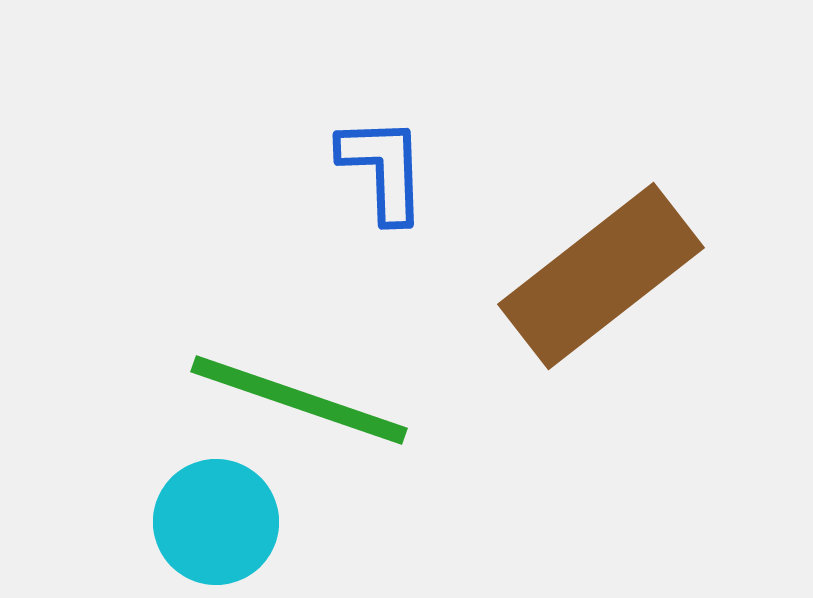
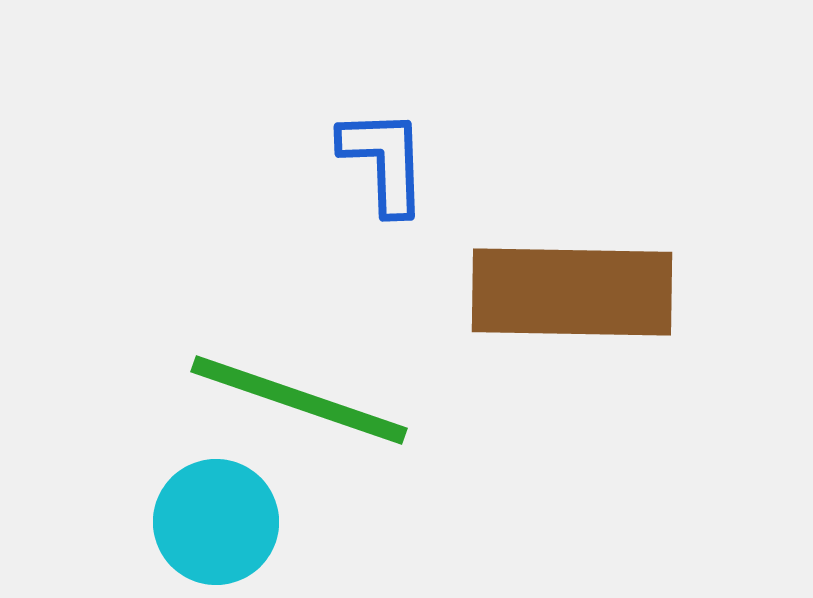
blue L-shape: moved 1 px right, 8 px up
brown rectangle: moved 29 px left, 16 px down; rotated 39 degrees clockwise
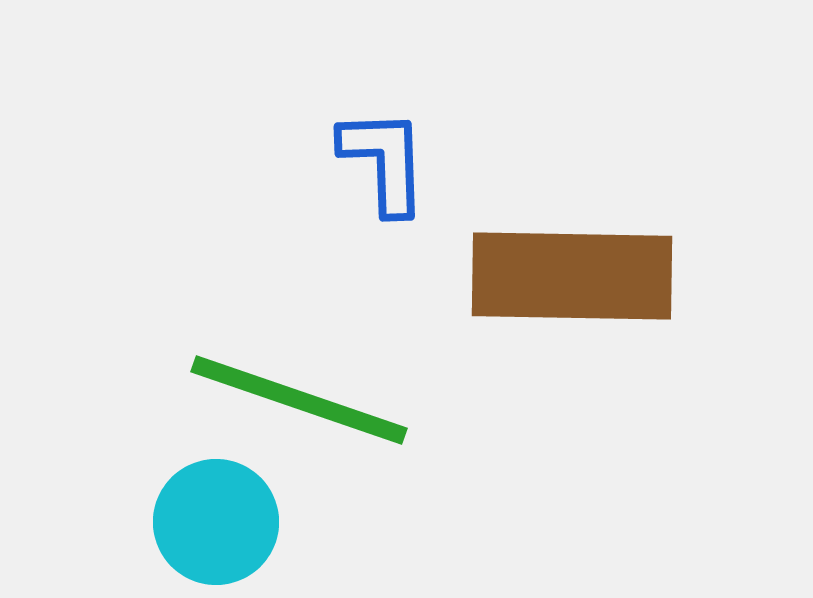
brown rectangle: moved 16 px up
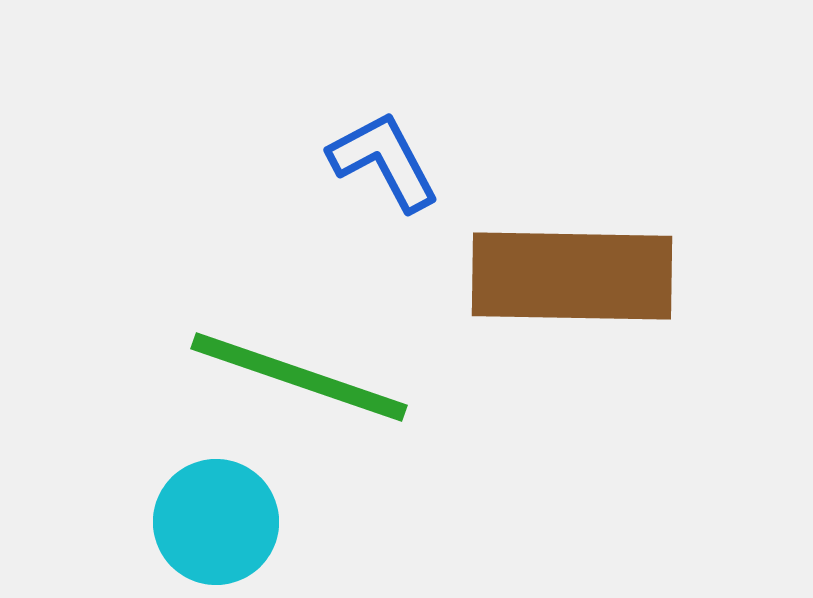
blue L-shape: rotated 26 degrees counterclockwise
green line: moved 23 px up
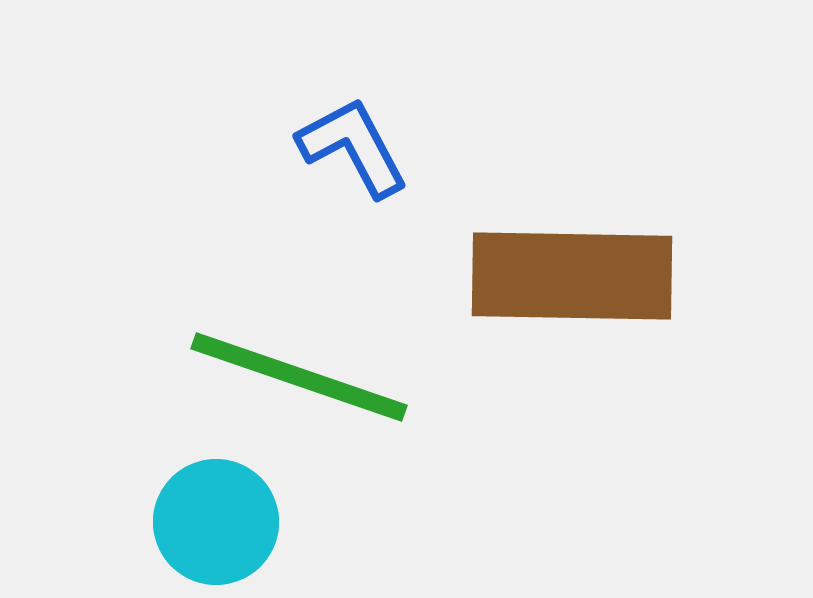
blue L-shape: moved 31 px left, 14 px up
